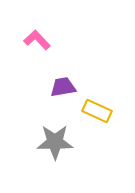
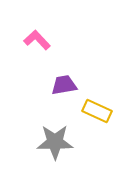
purple trapezoid: moved 1 px right, 2 px up
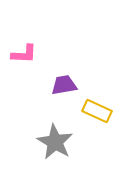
pink L-shape: moved 13 px left, 14 px down; rotated 136 degrees clockwise
gray star: rotated 30 degrees clockwise
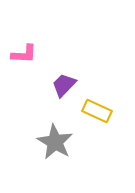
purple trapezoid: rotated 36 degrees counterclockwise
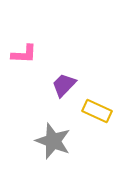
gray star: moved 2 px left, 1 px up; rotated 9 degrees counterclockwise
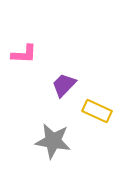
gray star: rotated 12 degrees counterclockwise
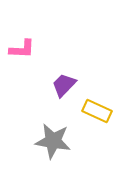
pink L-shape: moved 2 px left, 5 px up
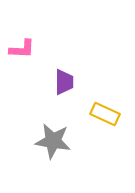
purple trapezoid: moved 3 px up; rotated 136 degrees clockwise
yellow rectangle: moved 8 px right, 3 px down
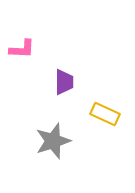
gray star: rotated 27 degrees counterclockwise
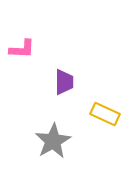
gray star: rotated 12 degrees counterclockwise
